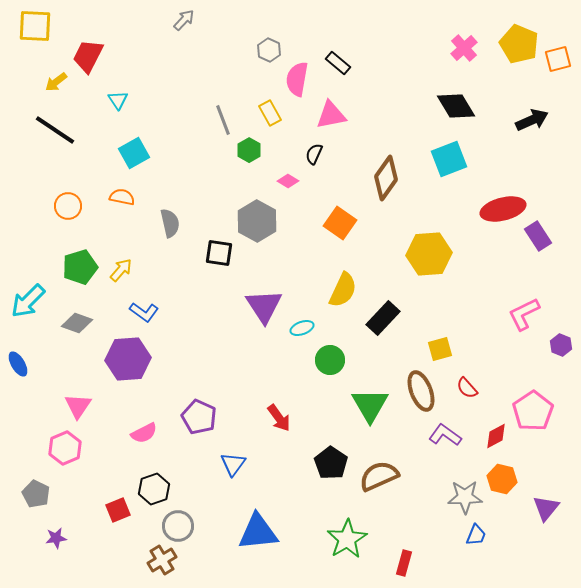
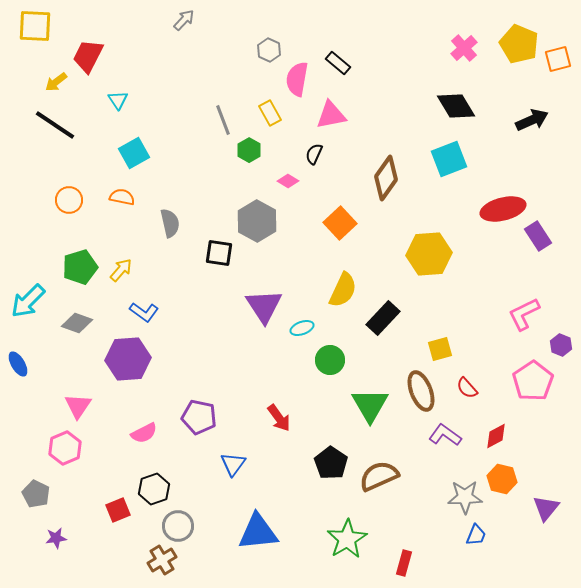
black line at (55, 130): moved 5 px up
orange circle at (68, 206): moved 1 px right, 6 px up
orange square at (340, 223): rotated 12 degrees clockwise
pink pentagon at (533, 411): moved 30 px up
purple pentagon at (199, 417): rotated 12 degrees counterclockwise
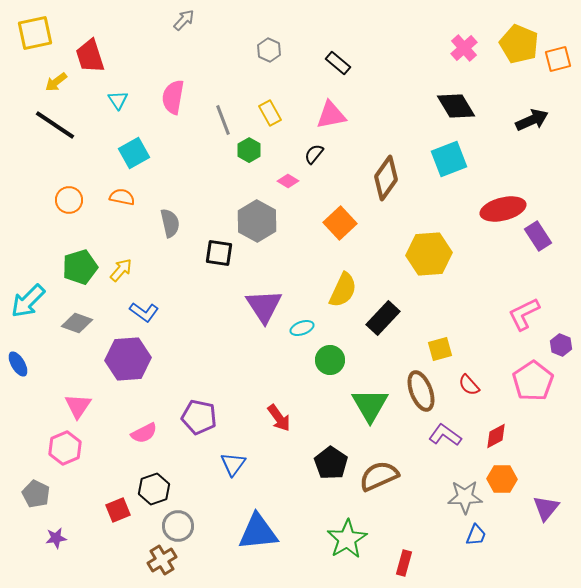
yellow square at (35, 26): moved 7 px down; rotated 15 degrees counterclockwise
red trapezoid at (88, 56): moved 2 px right; rotated 45 degrees counterclockwise
pink semicircle at (297, 79): moved 124 px left, 18 px down
black semicircle at (314, 154): rotated 15 degrees clockwise
red semicircle at (467, 388): moved 2 px right, 3 px up
orange hexagon at (502, 479): rotated 12 degrees counterclockwise
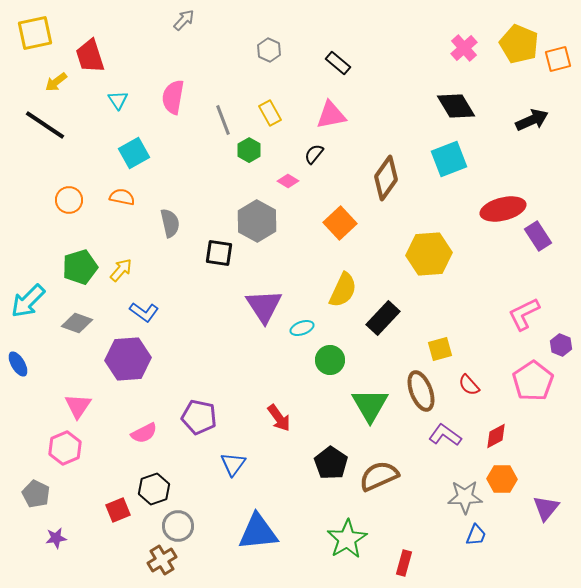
black line at (55, 125): moved 10 px left
